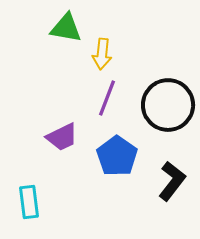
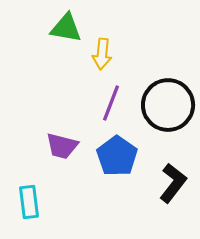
purple line: moved 4 px right, 5 px down
purple trapezoid: moved 9 px down; rotated 40 degrees clockwise
black L-shape: moved 1 px right, 2 px down
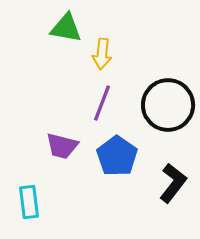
purple line: moved 9 px left
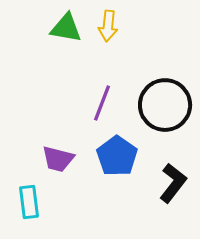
yellow arrow: moved 6 px right, 28 px up
black circle: moved 3 px left
purple trapezoid: moved 4 px left, 13 px down
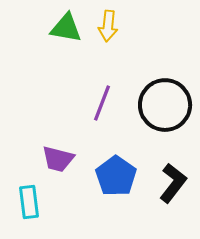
blue pentagon: moved 1 px left, 20 px down
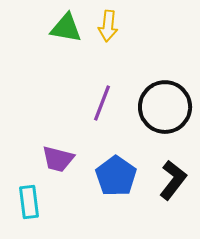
black circle: moved 2 px down
black L-shape: moved 3 px up
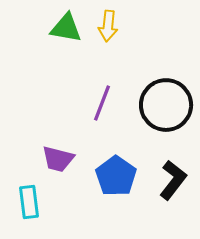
black circle: moved 1 px right, 2 px up
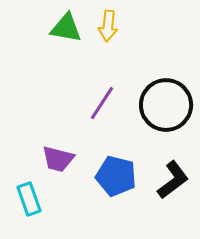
purple line: rotated 12 degrees clockwise
blue pentagon: rotated 21 degrees counterclockwise
black L-shape: rotated 15 degrees clockwise
cyan rectangle: moved 3 px up; rotated 12 degrees counterclockwise
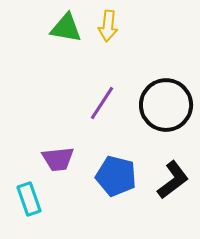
purple trapezoid: rotated 20 degrees counterclockwise
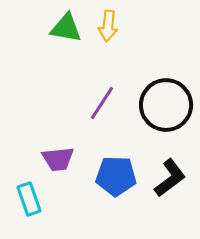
blue pentagon: rotated 12 degrees counterclockwise
black L-shape: moved 3 px left, 2 px up
